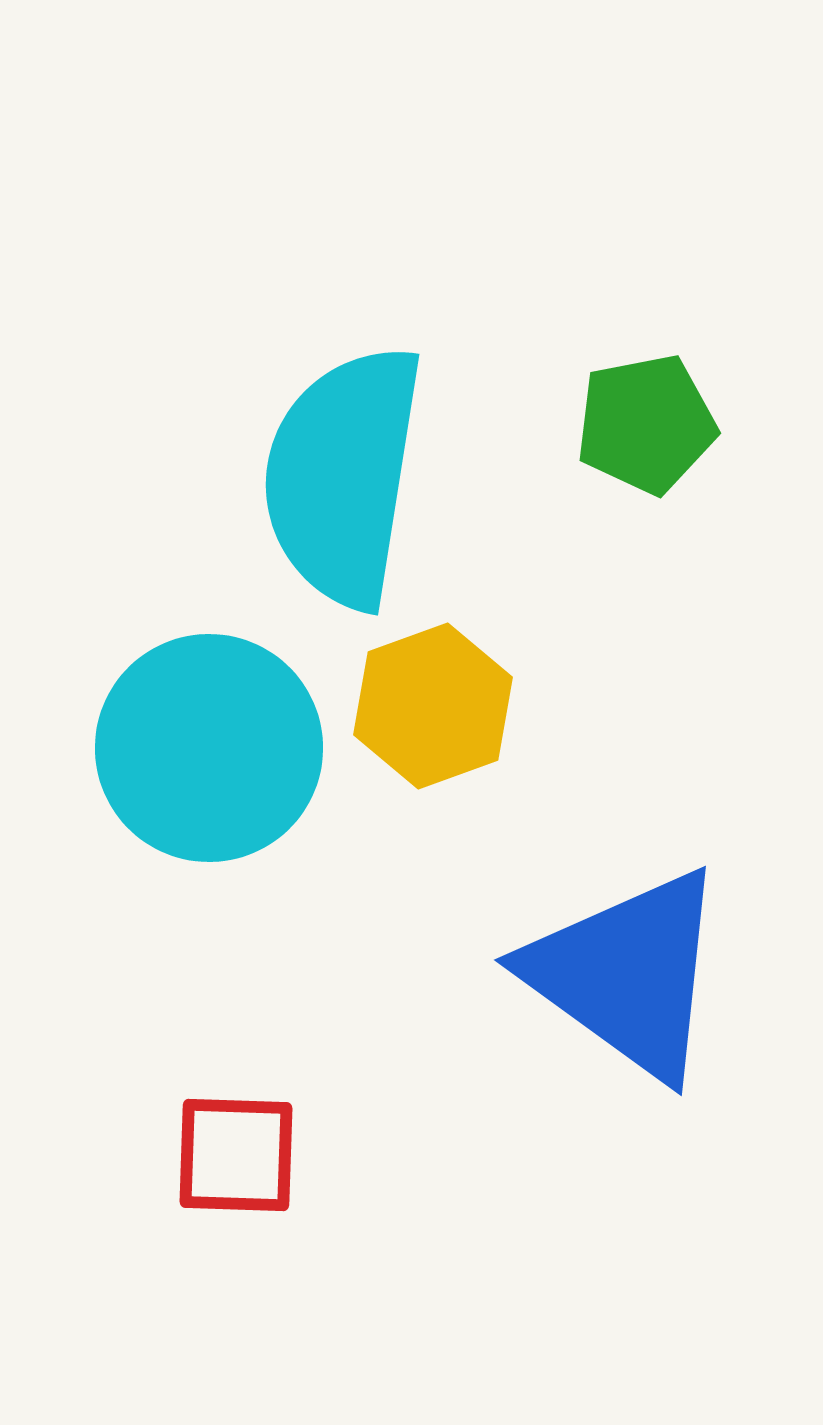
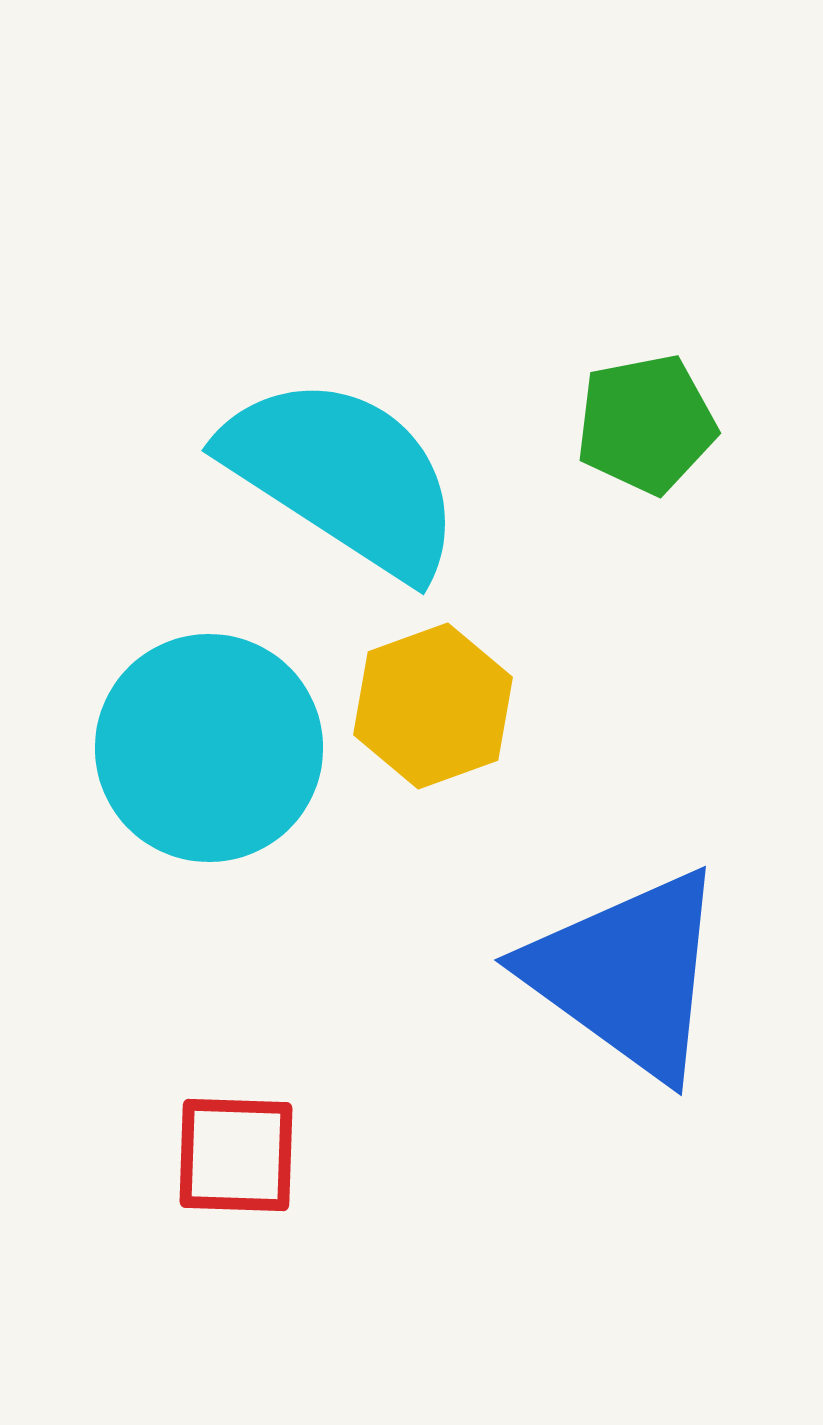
cyan semicircle: rotated 114 degrees clockwise
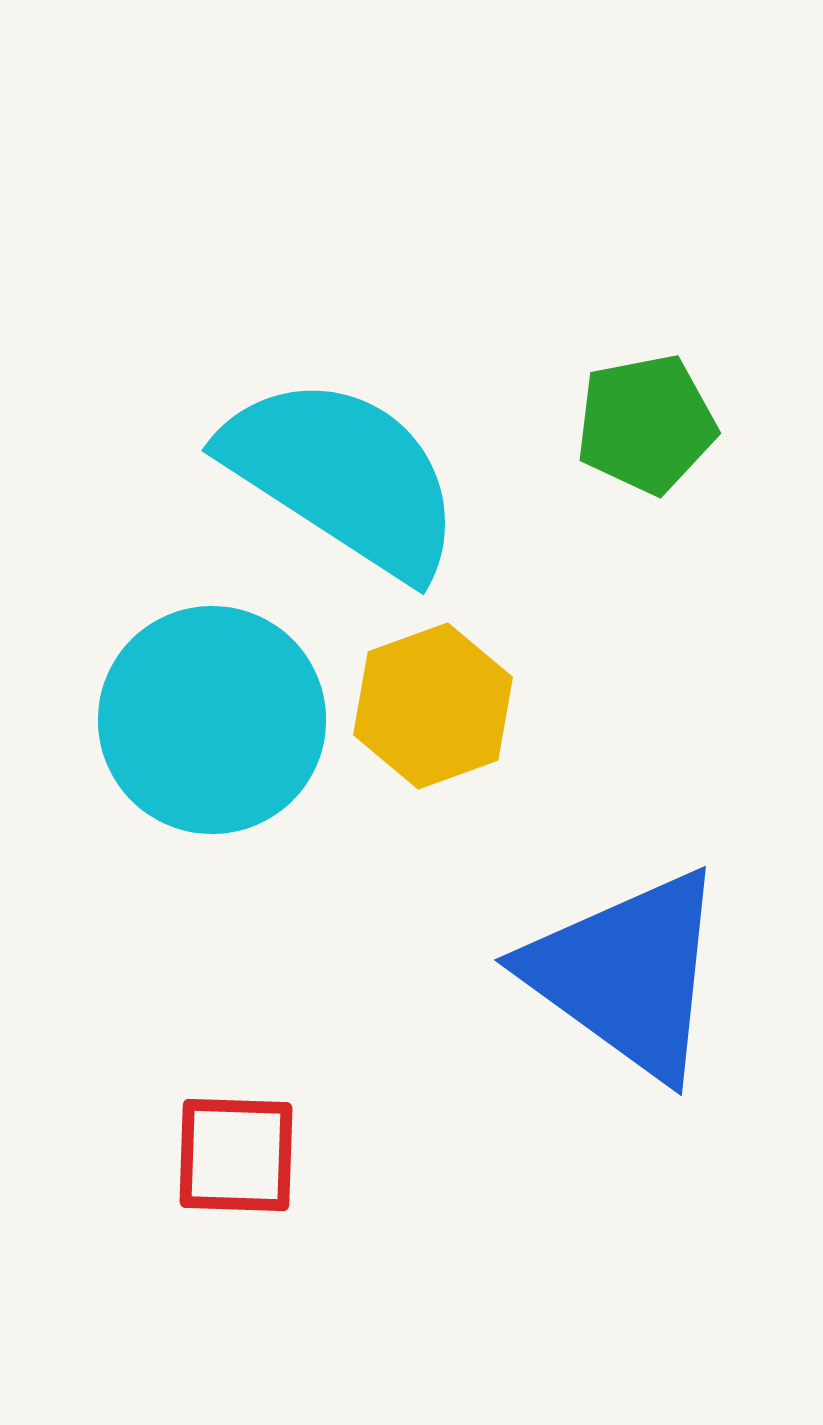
cyan circle: moved 3 px right, 28 px up
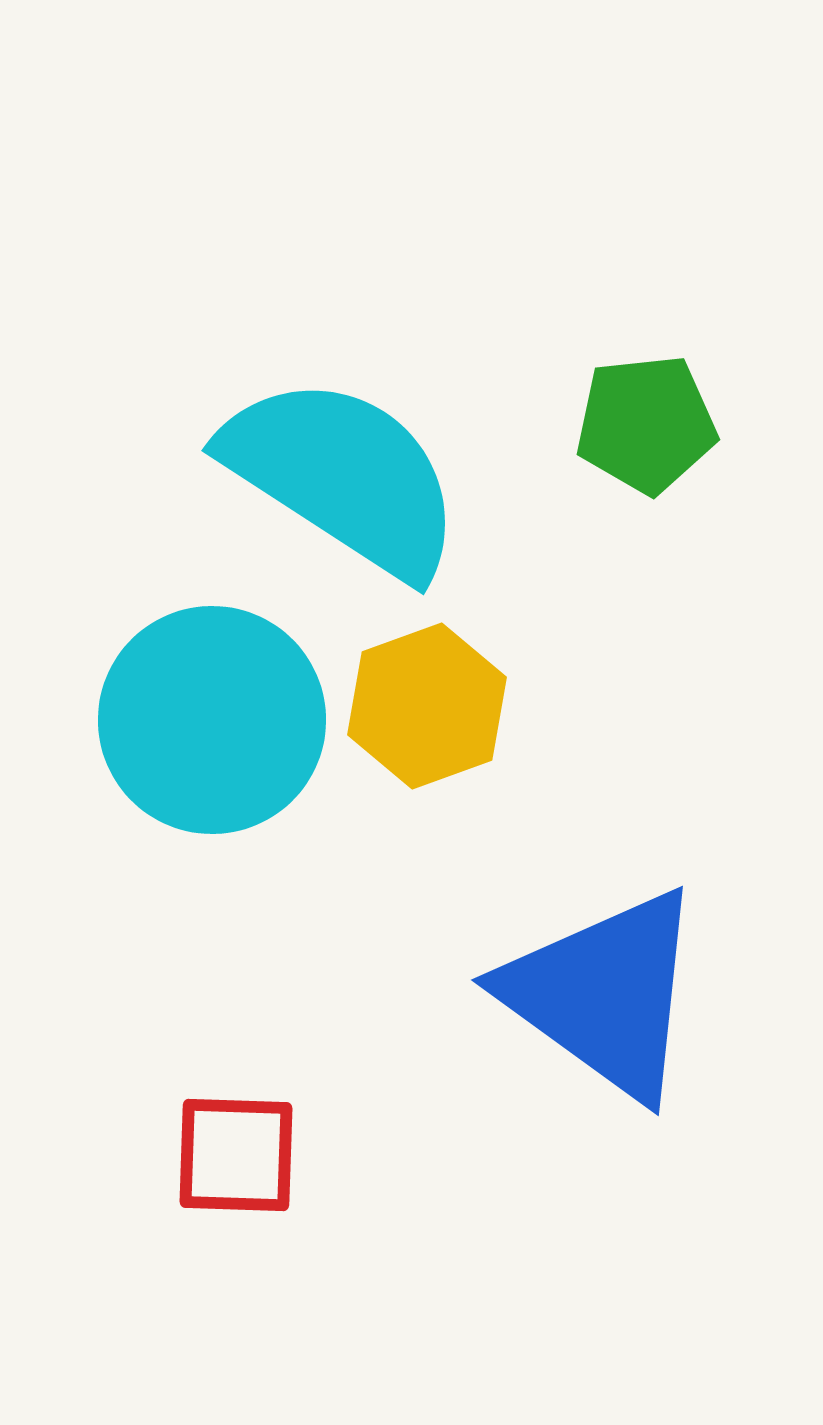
green pentagon: rotated 5 degrees clockwise
yellow hexagon: moved 6 px left
blue triangle: moved 23 px left, 20 px down
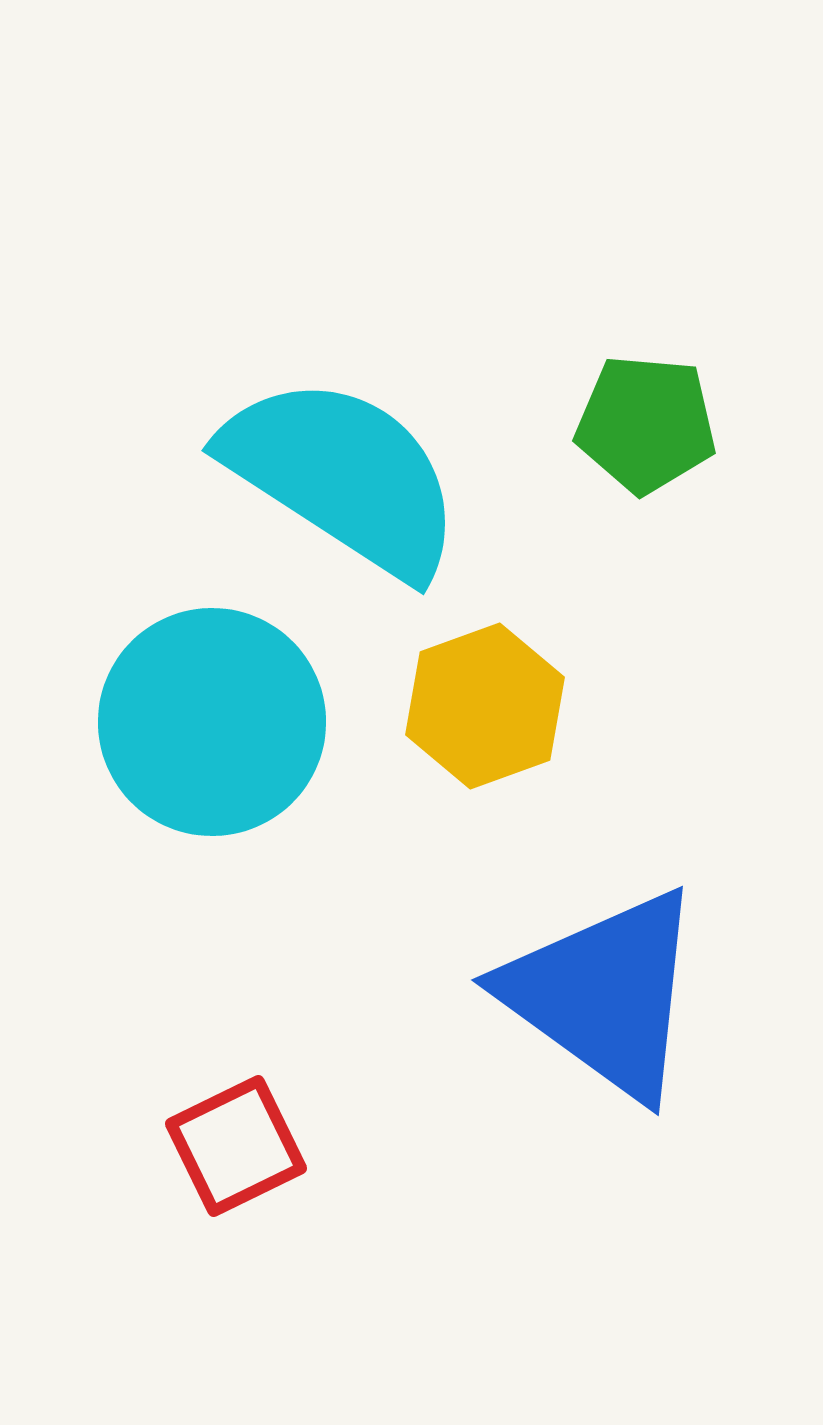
green pentagon: rotated 11 degrees clockwise
yellow hexagon: moved 58 px right
cyan circle: moved 2 px down
red square: moved 9 px up; rotated 28 degrees counterclockwise
